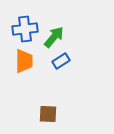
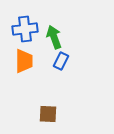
green arrow: rotated 60 degrees counterclockwise
blue rectangle: rotated 30 degrees counterclockwise
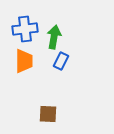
green arrow: rotated 30 degrees clockwise
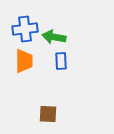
green arrow: rotated 90 degrees counterclockwise
blue rectangle: rotated 30 degrees counterclockwise
